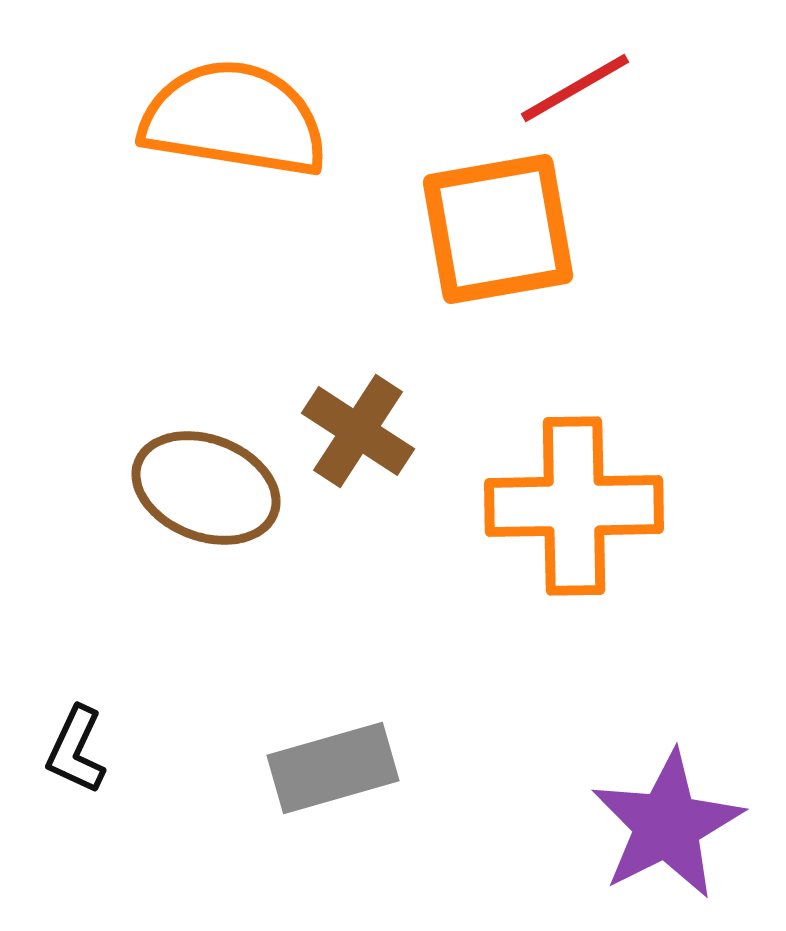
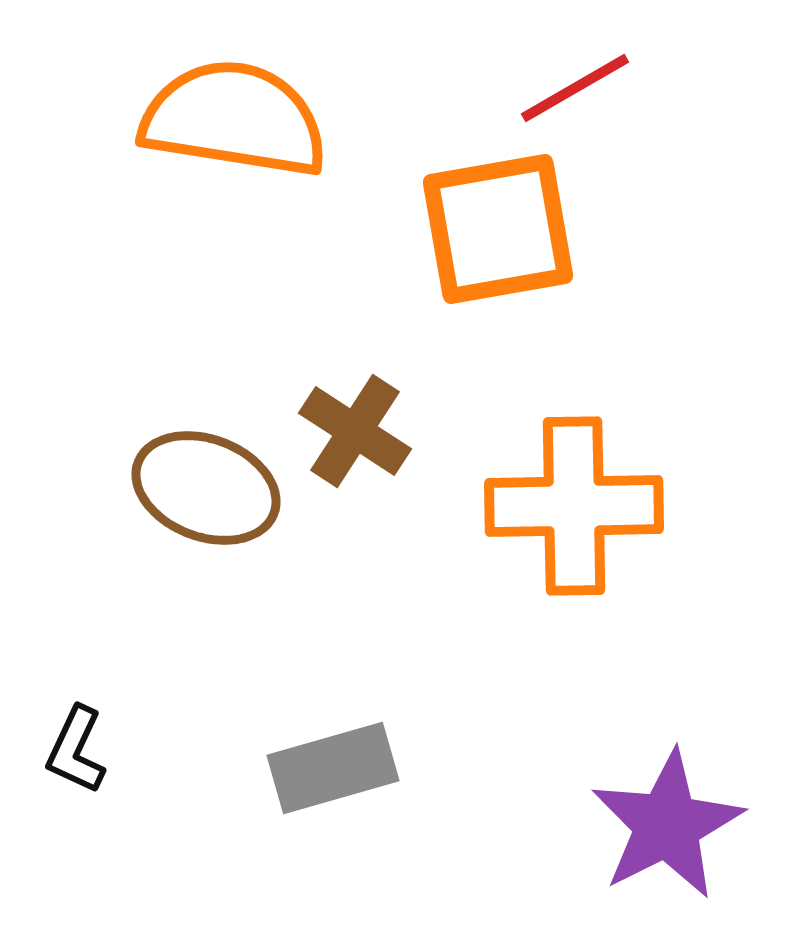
brown cross: moved 3 px left
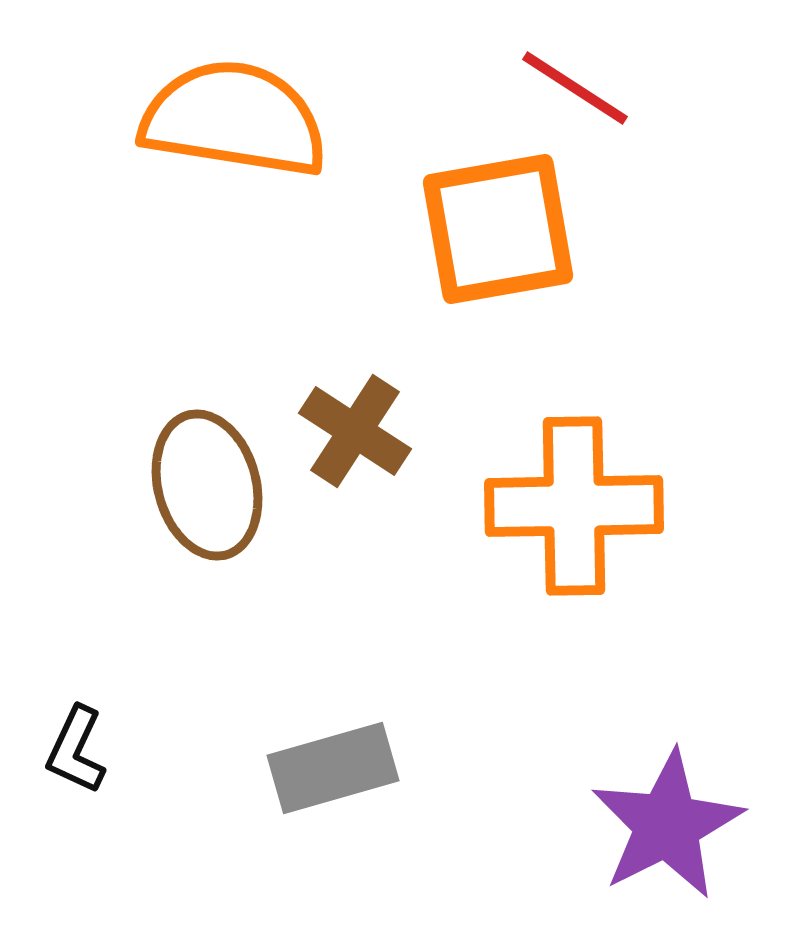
red line: rotated 63 degrees clockwise
brown ellipse: moved 1 px right, 3 px up; rotated 54 degrees clockwise
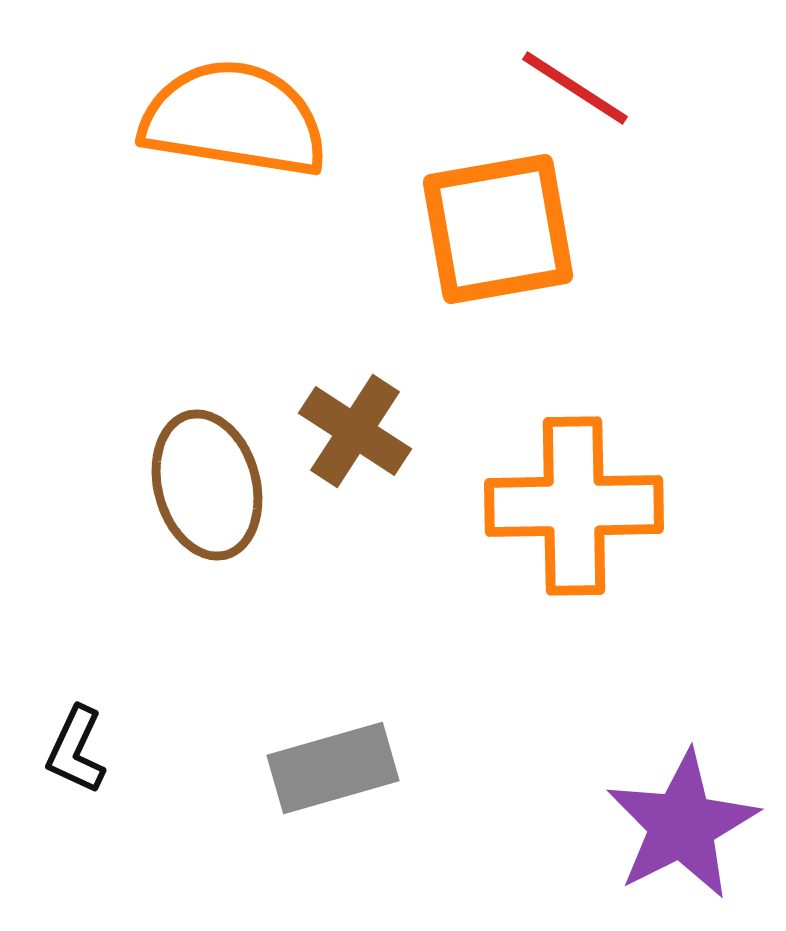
purple star: moved 15 px right
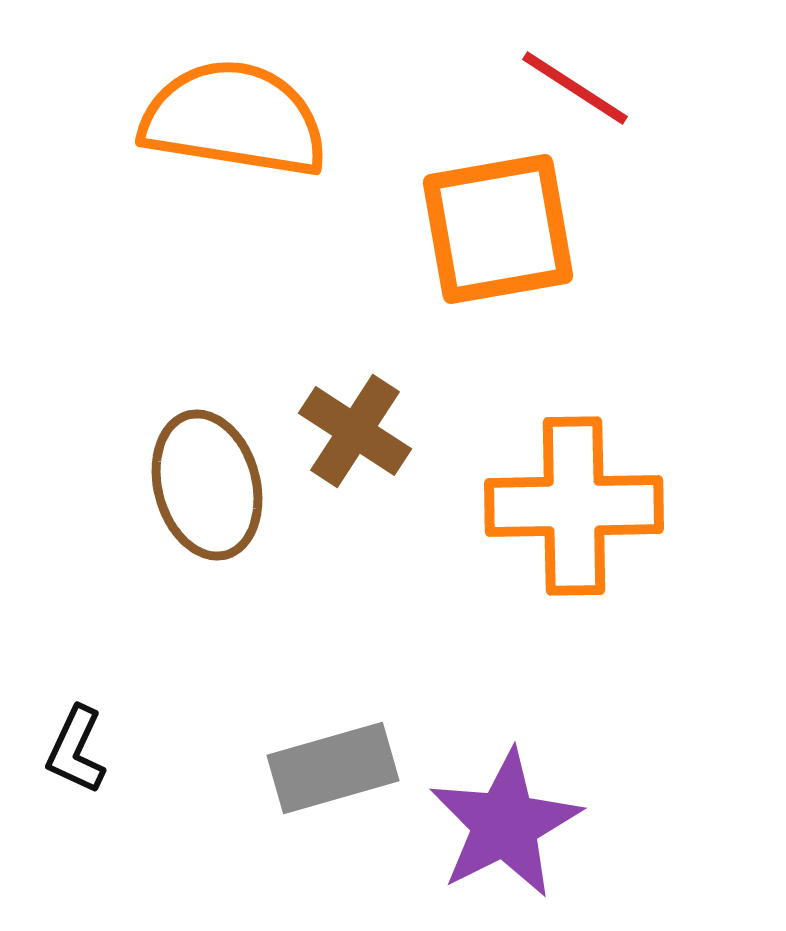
purple star: moved 177 px left, 1 px up
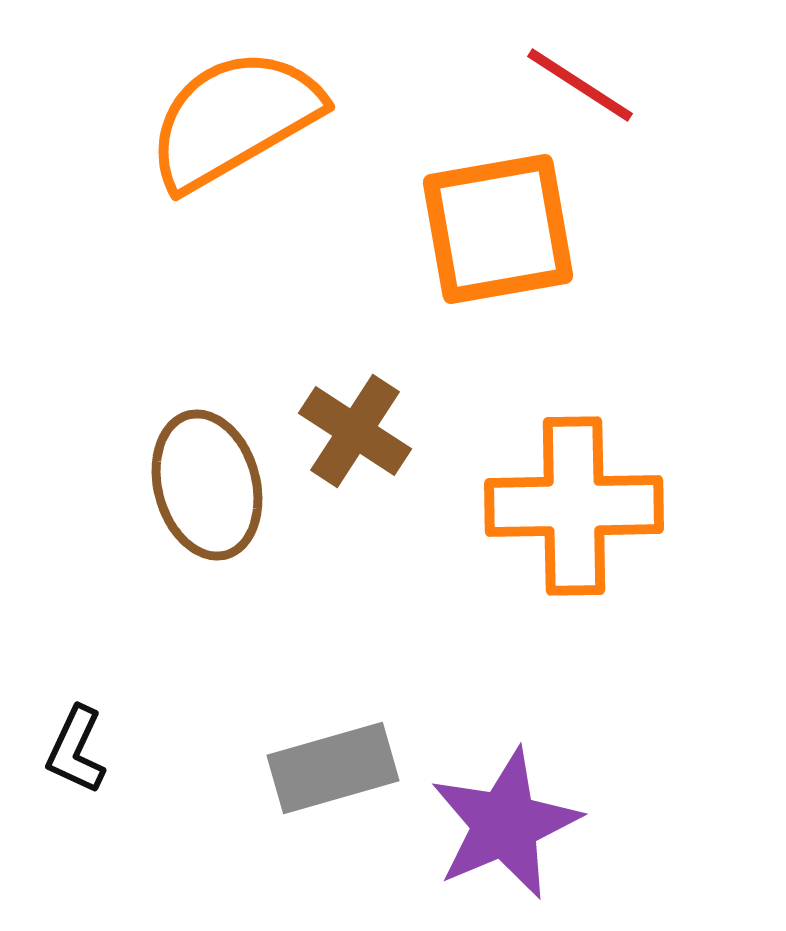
red line: moved 5 px right, 3 px up
orange semicircle: rotated 39 degrees counterclockwise
purple star: rotated 4 degrees clockwise
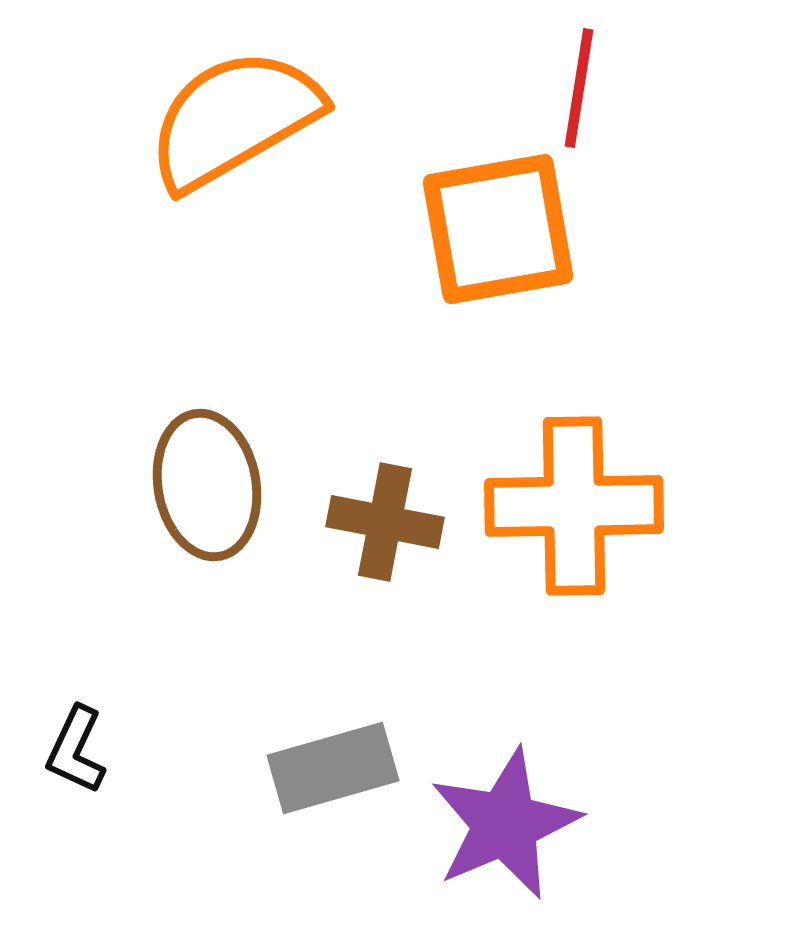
red line: moved 1 px left, 3 px down; rotated 66 degrees clockwise
brown cross: moved 30 px right, 91 px down; rotated 22 degrees counterclockwise
brown ellipse: rotated 5 degrees clockwise
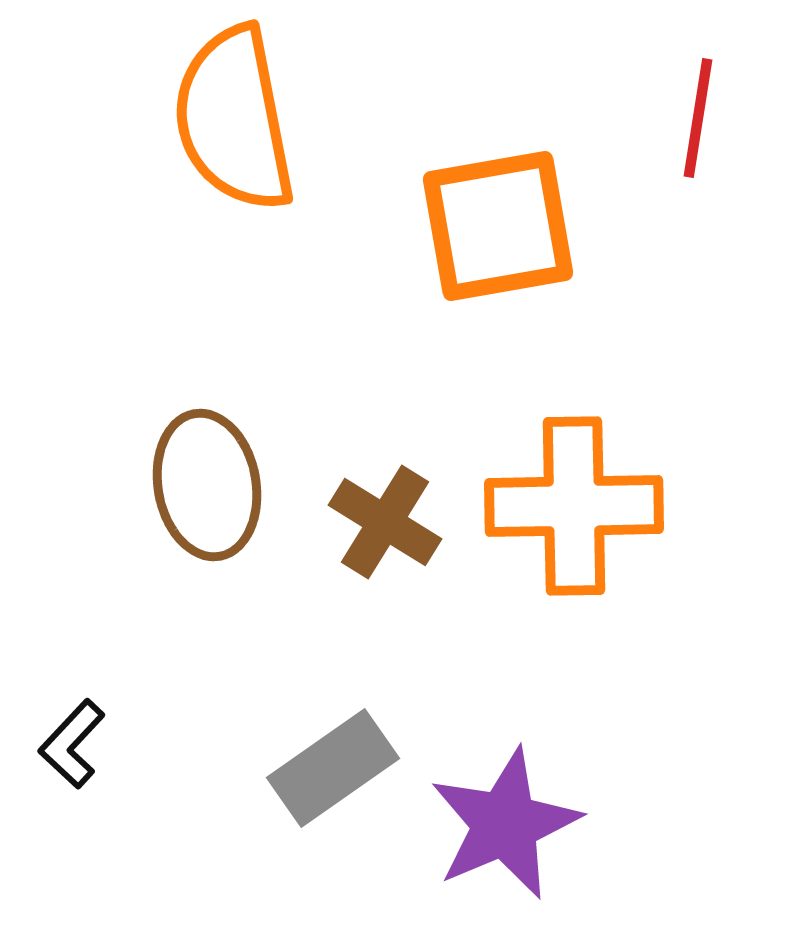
red line: moved 119 px right, 30 px down
orange semicircle: rotated 71 degrees counterclockwise
orange square: moved 3 px up
brown cross: rotated 21 degrees clockwise
black L-shape: moved 4 px left, 6 px up; rotated 18 degrees clockwise
gray rectangle: rotated 19 degrees counterclockwise
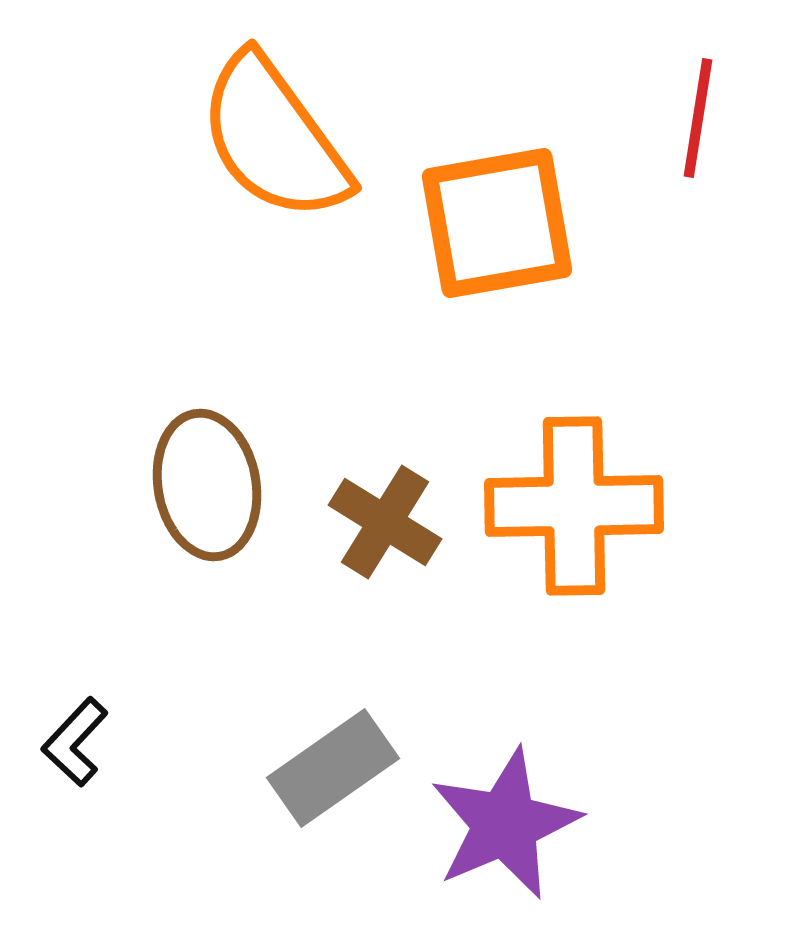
orange semicircle: moved 40 px right, 19 px down; rotated 25 degrees counterclockwise
orange square: moved 1 px left, 3 px up
black L-shape: moved 3 px right, 2 px up
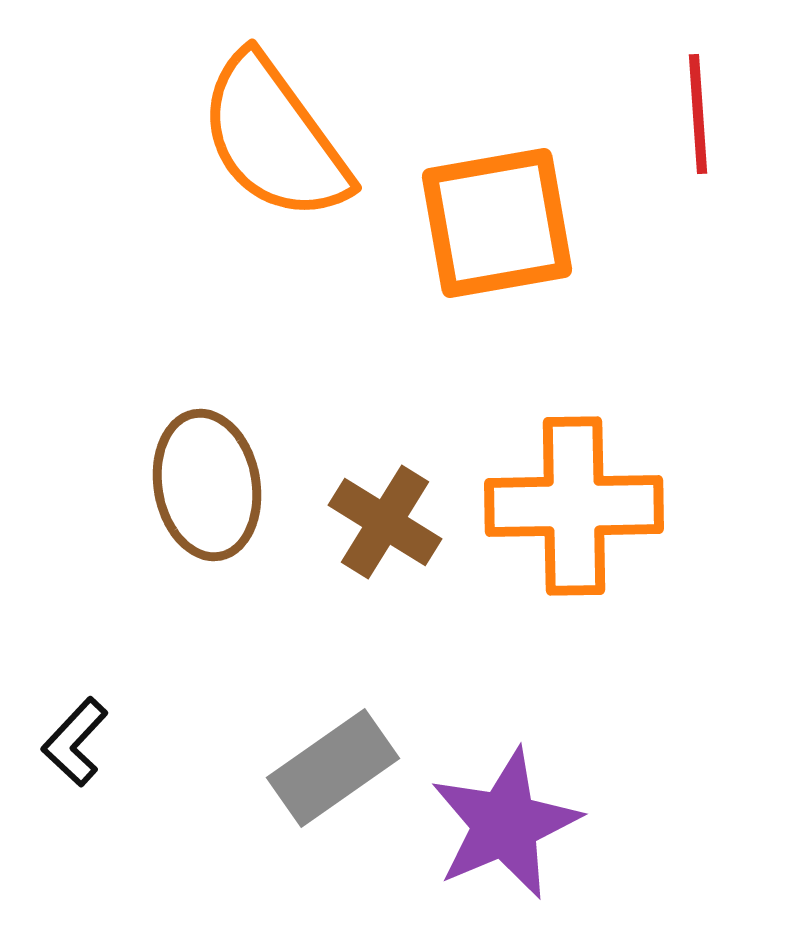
red line: moved 4 px up; rotated 13 degrees counterclockwise
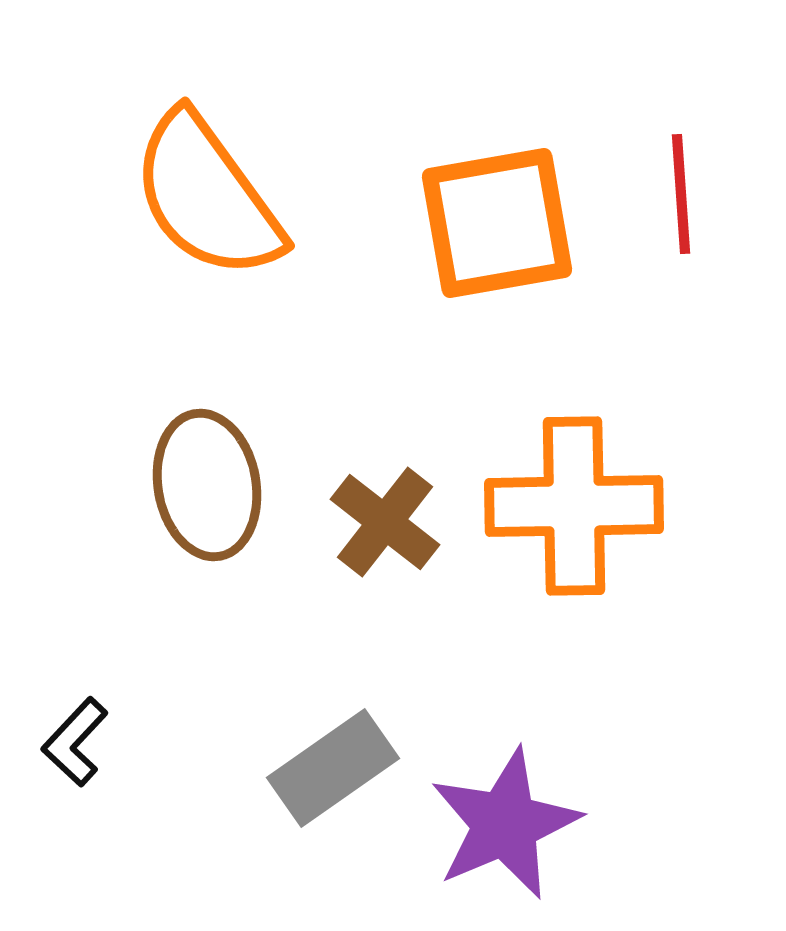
red line: moved 17 px left, 80 px down
orange semicircle: moved 67 px left, 58 px down
brown cross: rotated 6 degrees clockwise
